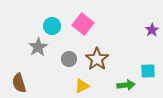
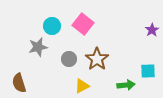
gray star: rotated 18 degrees clockwise
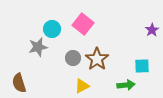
cyan circle: moved 3 px down
gray circle: moved 4 px right, 1 px up
cyan square: moved 6 px left, 5 px up
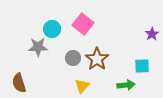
purple star: moved 4 px down
gray star: rotated 12 degrees clockwise
yellow triangle: rotated 21 degrees counterclockwise
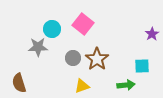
yellow triangle: rotated 28 degrees clockwise
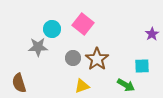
green arrow: rotated 36 degrees clockwise
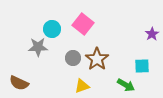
brown semicircle: rotated 48 degrees counterclockwise
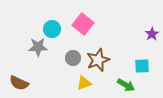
brown star: moved 1 px right, 1 px down; rotated 15 degrees clockwise
yellow triangle: moved 2 px right, 3 px up
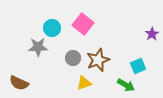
cyan circle: moved 1 px up
cyan square: moved 4 px left; rotated 21 degrees counterclockwise
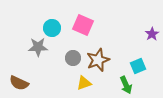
pink square: moved 1 px down; rotated 15 degrees counterclockwise
green arrow: rotated 36 degrees clockwise
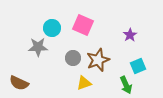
purple star: moved 22 px left, 1 px down
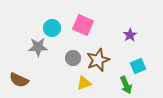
brown semicircle: moved 3 px up
